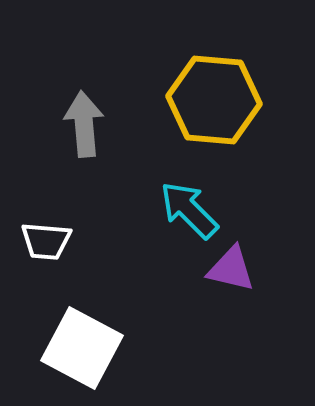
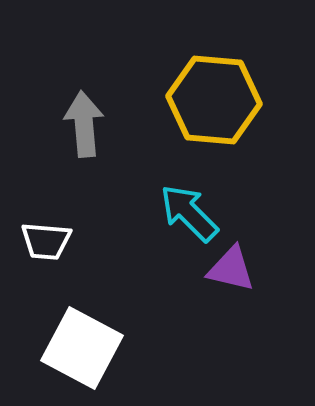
cyan arrow: moved 3 px down
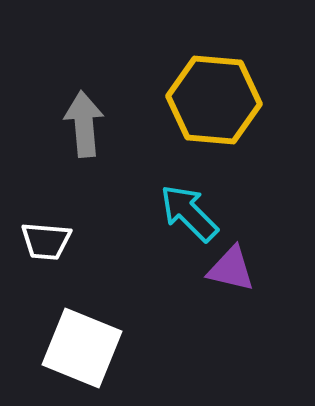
white square: rotated 6 degrees counterclockwise
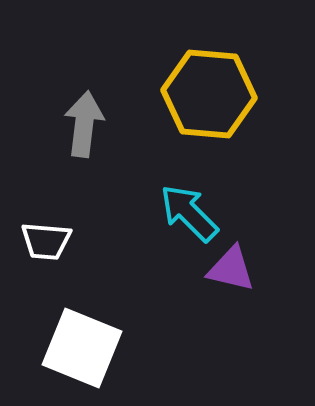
yellow hexagon: moved 5 px left, 6 px up
gray arrow: rotated 12 degrees clockwise
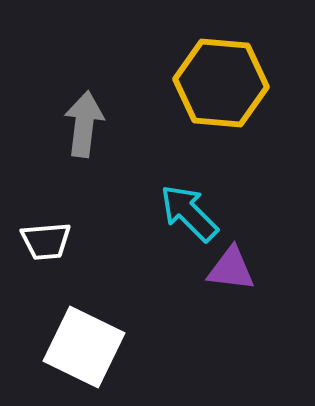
yellow hexagon: moved 12 px right, 11 px up
white trapezoid: rotated 10 degrees counterclockwise
purple triangle: rotated 6 degrees counterclockwise
white square: moved 2 px right, 1 px up; rotated 4 degrees clockwise
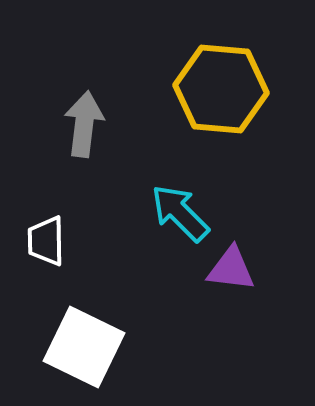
yellow hexagon: moved 6 px down
cyan arrow: moved 9 px left
white trapezoid: rotated 94 degrees clockwise
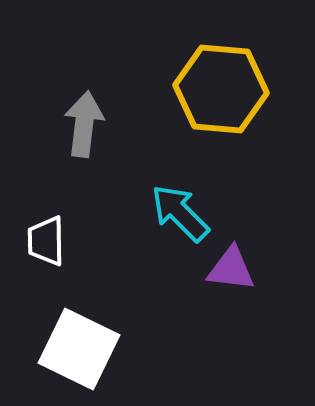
white square: moved 5 px left, 2 px down
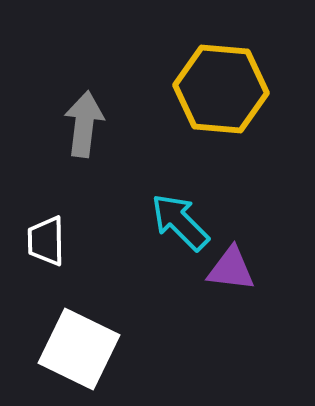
cyan arrow: moved 9 px down
